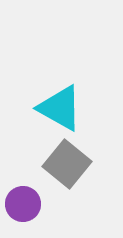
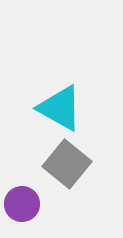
purple circle: moved 1 px left
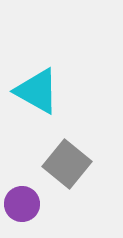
cyan triangle: moved 23 px left, 17 px up
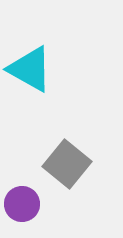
cyan triangle: moved 7 px left, 22 px up
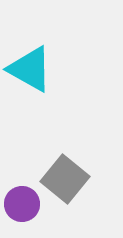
gray square: moved 2 px left, 15 px down
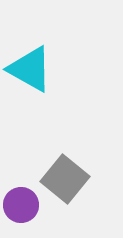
purple circle: moved 1 px left, 1 px down
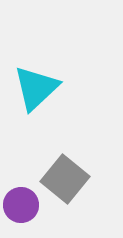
cyan triangle: moved 6 px right, 19 px down; rotated 48 degrees clockwise
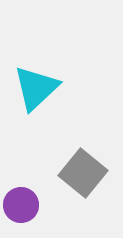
gray square: moved 18 px right, 6 px up
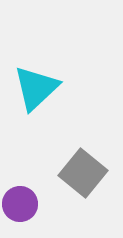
purple circle: moved 1 px left, 1 px up
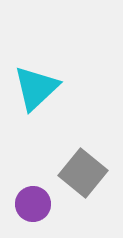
purple circle: moved 13 px right
